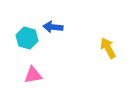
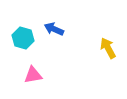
blue arrow: moved 1 px right, 2 px down; rotated 18 degrees clockwise
cyan hexagon: moved 4 px left
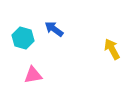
blue arrow: rotated 12 degrees clockwise
yellow arrow: moved 4 px right, 1 px down
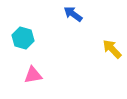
blue arrow: moved 19 px right, 15 px up
yellow arrow: rotated 15 degrees counterclockwise
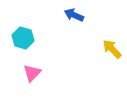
blue arrow: moved 1 px right, 1 px down; rotated 12 degrees counterclockwise
pink triangle: moved 1 px left, 2 px up; rotated 36 degrees counterclockwise
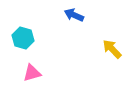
pink triangle: rotated 30 degrees clockwise
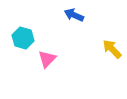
pink triangle: moved 15 px right, 14 px up; rotated 30 degrees counterclockwise
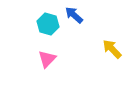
blue arrow: rotated 18 degrees clockwise
cyan hexagon: moved 25 px right, 14 px up
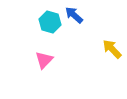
cyan hexagon: moved 2 px right, 2 px up
pink triangle: moved 3 px left, 1 px down
